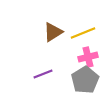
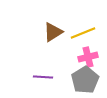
purple line: moved 3 px down; rotated 24 degrees clockwise
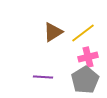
yellow line: rotated 15 degrees counterclockwise
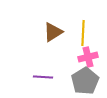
yellow line: rotated 50 degrees counterclockwise
gray pentagon: moved 1 px down
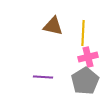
brown triangle: moved 6 px up; rotated 45 degrees clockwise
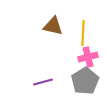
purple line: moved 5 px down; rotated 18 degrees counterclockwise
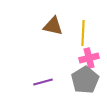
pink cross: moved 1 px right, 1 px down
gray pentagon: moved 1 px up
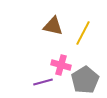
yellow line: rotated 25 degrees clockwise
pink cross: moved 28 px left, 7 px down; rotated 30 degrees clockwise
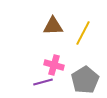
brown triangle: rotated 15 degrees counterclockwise
pink cross: moved 7 px left
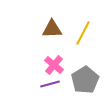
brown triangle: moved 1 px left, 3 px down
pink cross: rotated 24 degrees clockwise
purple line: moved 7 px right, 2 px down
